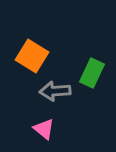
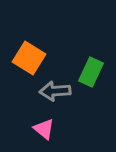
orange square: moved 3 px left, 2 px down
green rectangle: moved 1 px left, 1 px up
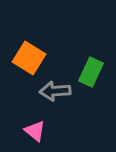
pink triangle: moved 9 px left, 2 px down
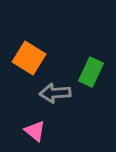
gray arrow: moved 2 px down
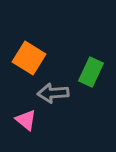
gray arrow: moved 2 px left
pink triangle: moved 9 px left, 11 px up
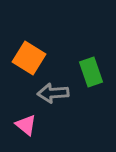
green rectangle: rotated 44 degrees counterclockwise
pink triangle: moved 5 px down
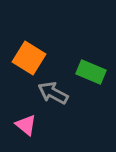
green rectangle: rotated 48 degrees counterclockwise
gray arrow: rotated 32 degrees clockwise
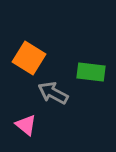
green rectangle: rotated 16 degrees counterclockwise
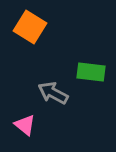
orange square: moved 1 px right, 31 px up
pink triangle: moved 1 px left
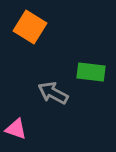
pink triangle: moved 9 px left, 4 px down; rotated 20 degrees counterclockwise
